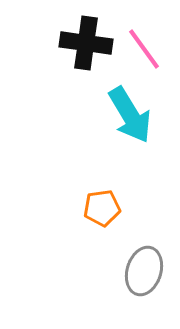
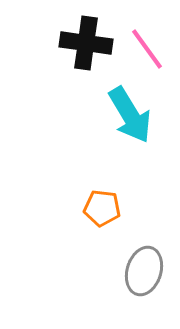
pink line: moved 3 px right
orange pentagon: rotated 15 degrees clockwise
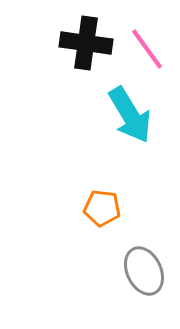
gray ellipse: rotated 42 degrees counterclockwise
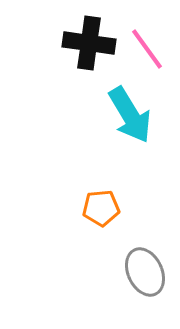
black cross: moved 3 px right
orange pentagon: moved 1 px left; rotated 12 degrees counterclockwise
gray ellipse: moved 1 px right, 1 px down
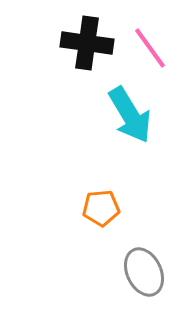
black cross: moved 2 px left
pink line: moved 3 px right, 1 px up
gray ellipse: moved 1 px left
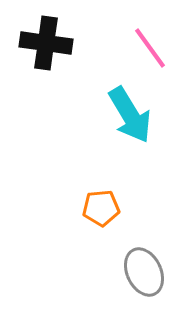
black cross: moved 41 px left
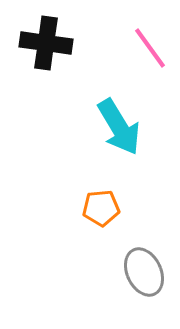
cyan arrow: moved 11 px left, 12 px down
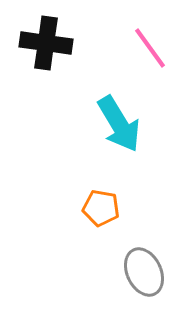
cyan arrow: moved 3 px up
orange pentagon: rotated 15 degrees clockwise
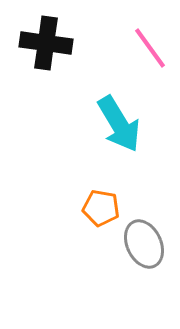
gray ellipse: moved 28 px up
